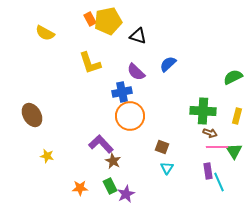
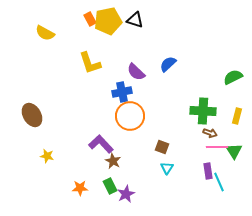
black triangle: moved 3 px left, 16 px up
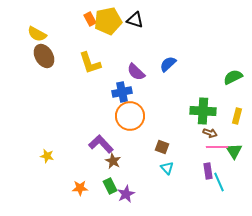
yellow semicircle: moved 8 px left, 1 px down
brown ellipse: moved 12 px right, 59 px up
cyan triangle: rotated 16 degrees counterclockwise
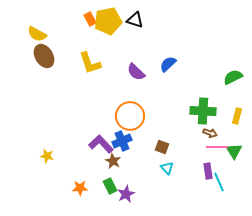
blue cross: moved 49 px down; rotated 12 degrees counterclockwise
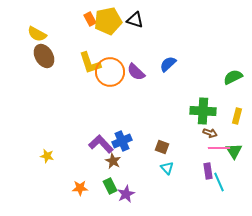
orange circle: moved 20 px left, 44 px up
pink line: moved 2 px right, 1 px down
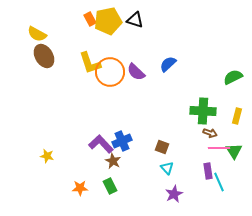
purple star: moved 48 px right
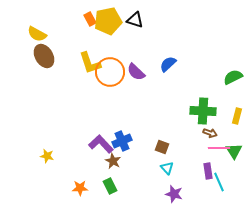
purple star: rotated 30 degrees counterclockwise
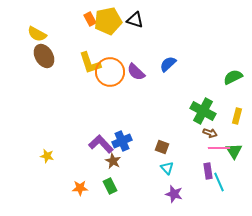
green cross: rotated 25 degrees clockwise
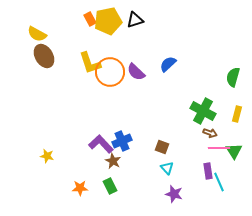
black triangle: rotated 36 degrees counterclockwise
green semicircle: rotated 48 degrees counterclockwise
yellow rectangle: moved 2 px up
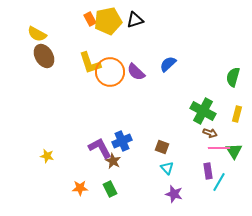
purple L-shape: moved 1 px left, 4 px down; rotated 15 degrees clockwise
cyan line: rotated 54 degrees clockwise
green rectangle: moved 3 px down
